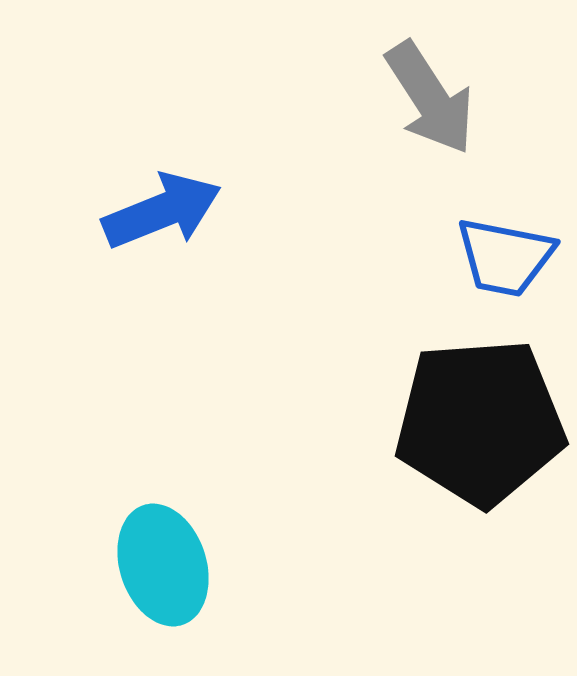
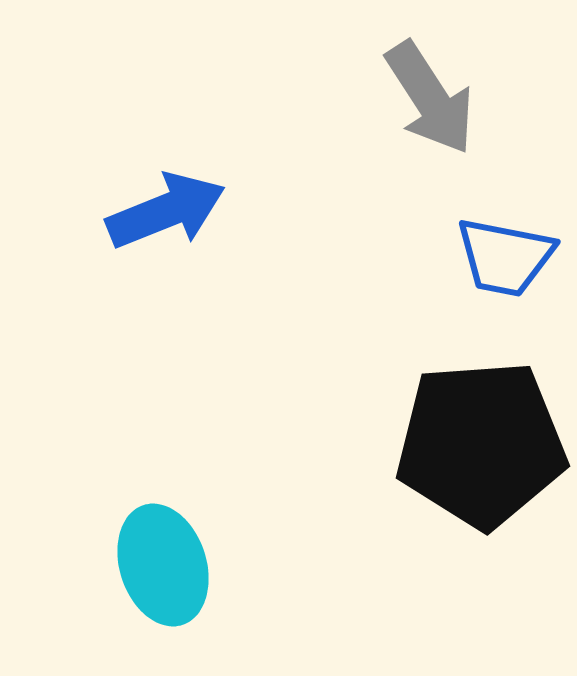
blue arrow: moved 4 px right
black pentagon: moved 1 px right, 22 px down
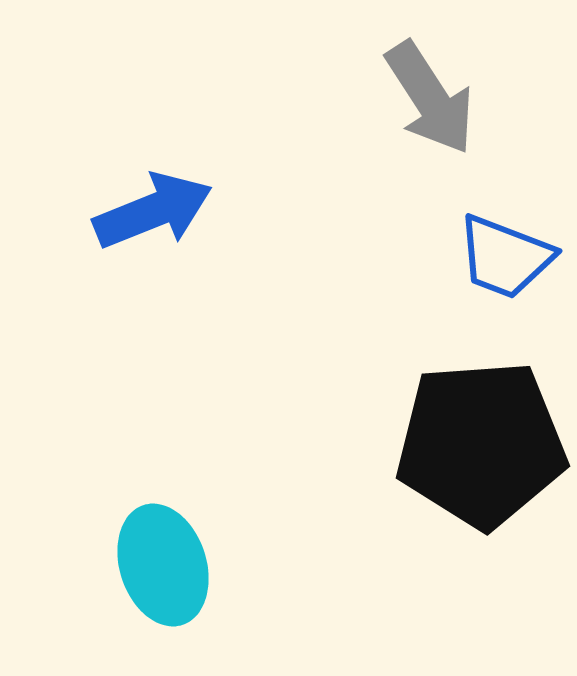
blue arrow: moved 13 px left
blue trapezoid: rotated 10 degrees clockwise
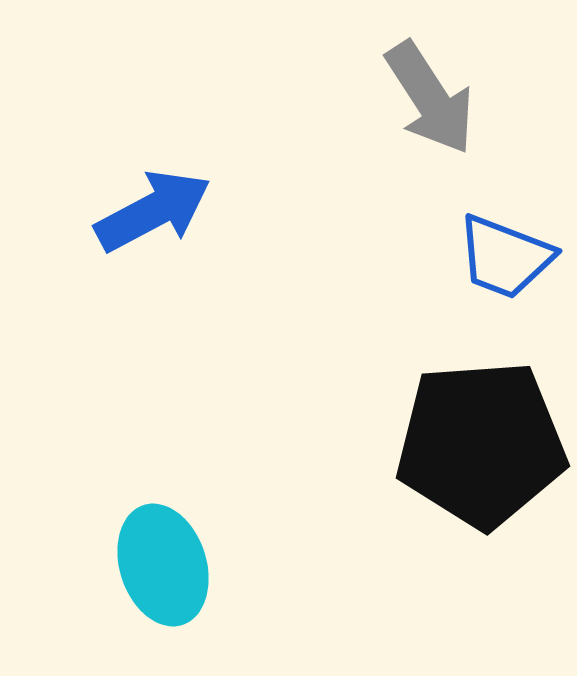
blue arrow: rotated 6 degrees counterclockwise
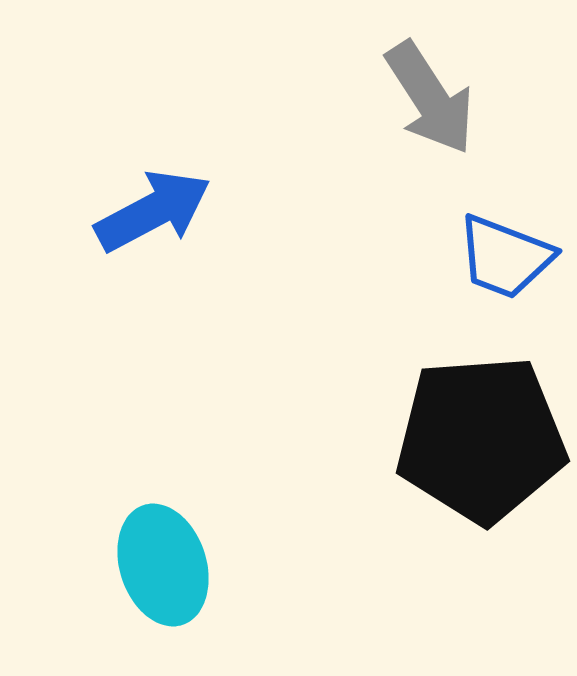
black pentagon: moved 5 px up
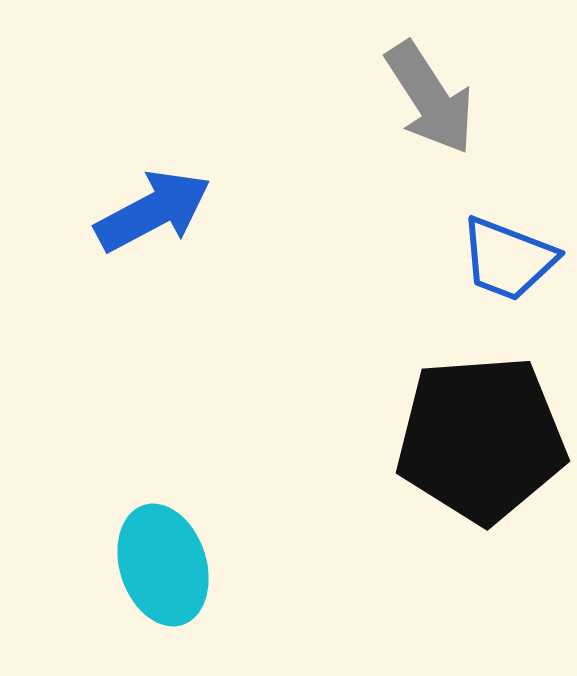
blue trapezoid: moved 3 px right, 2 px down
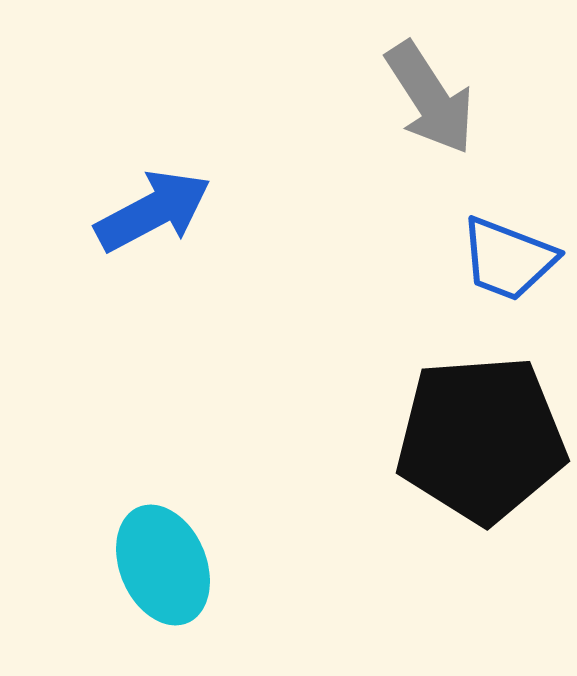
cyan ellipse: rotated 5 degrees counterclockwise
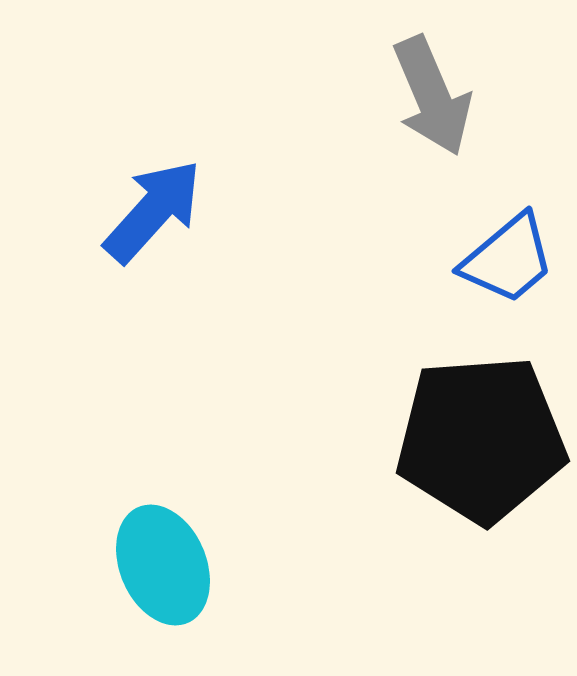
gray arrow: moved 2 px right, 2 px up; rotated 10 degrees clockwise
blue arrow: rotated 20 degrees counterclockwise
blue trapezoid: rotated 61 degrees counterclockwise
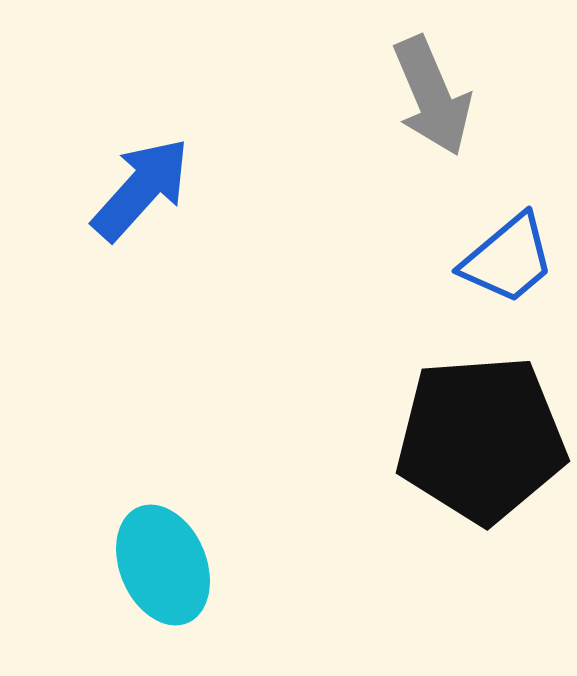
blue arrow: moved 12 px left, 22 px up
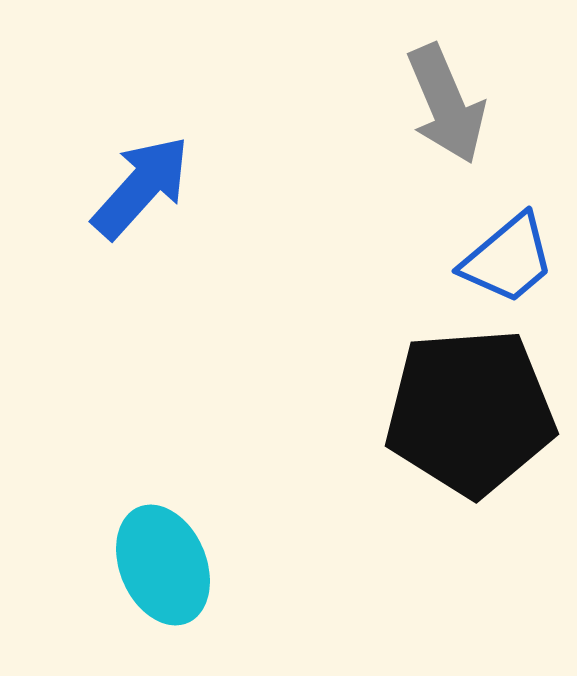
gray arrow: moved 14 px right, 8 px down
blue arrow: moved 2 px up
black pentagon: moved 11 px left, 27 px up
